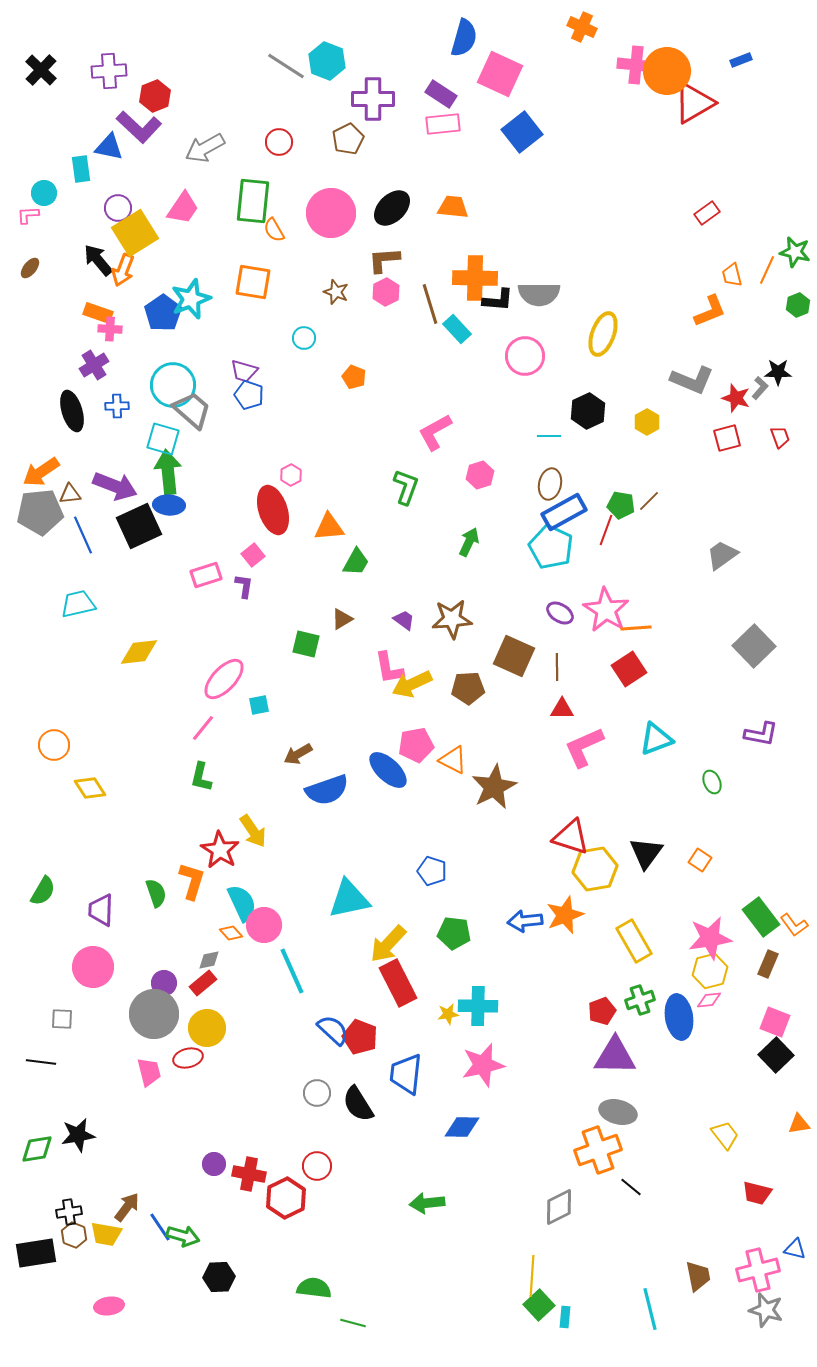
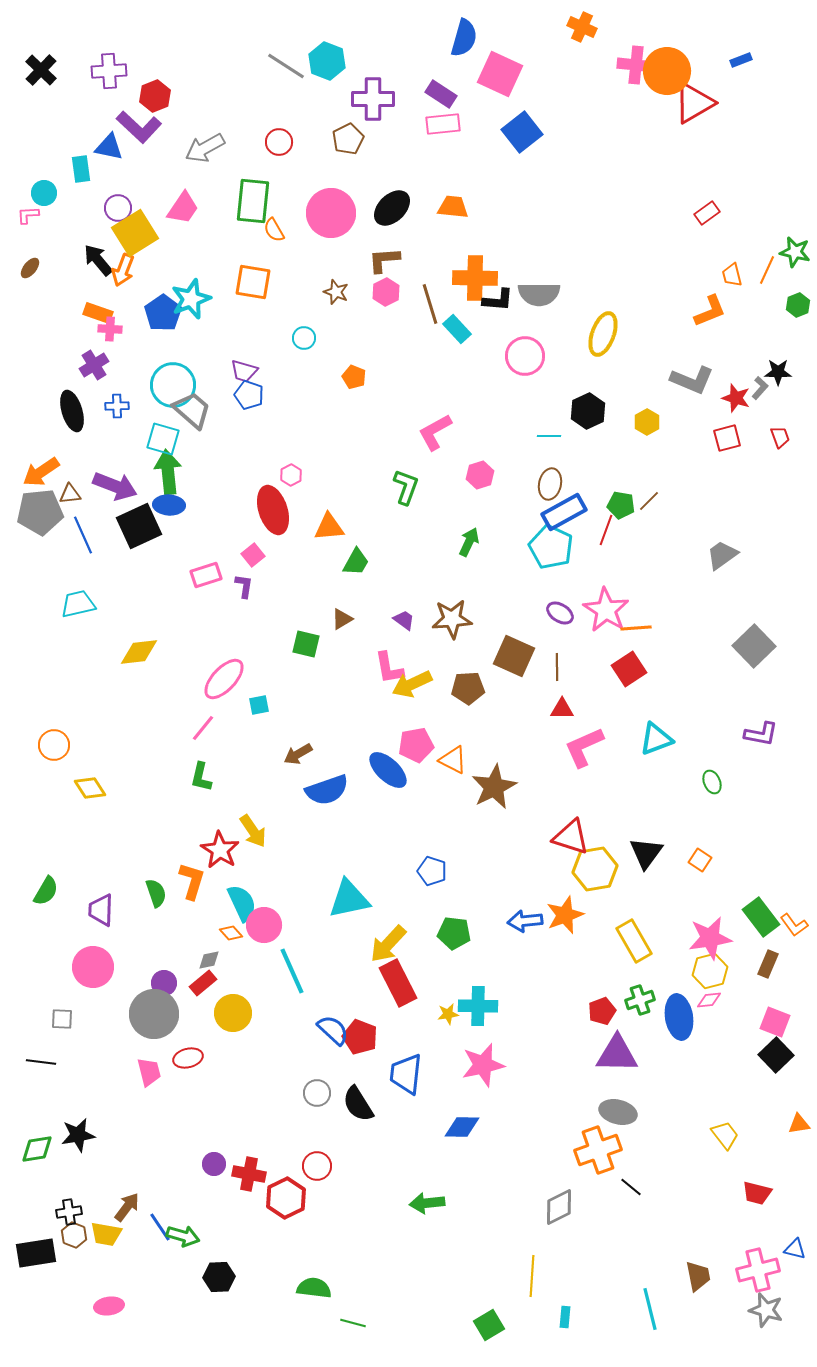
green semicircle at (43, 891): moved 3 px right
yellow circle at (207, 1028): moved 26 px right, 15 px up
purple triangle at (615, 1056): moved 2 px right, 2 px up
green square at (539, 1305): moved 50 px left, 20 px down; rotated 12 degrees clockwise
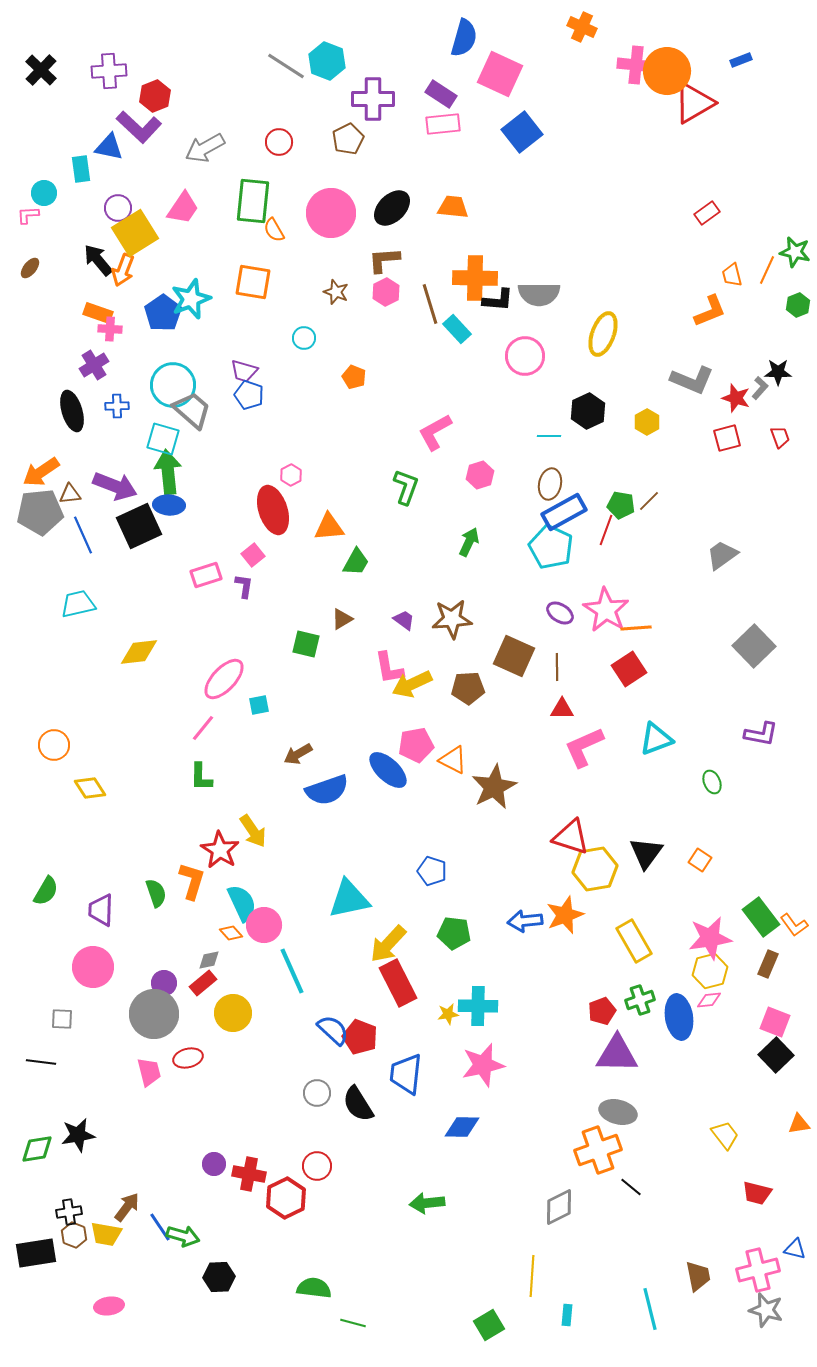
green L-shape at (201, 777): rotated 12 degrees counterclockwise
cyan rectangle at (565, 1317): moved 2 px right, 2 px up
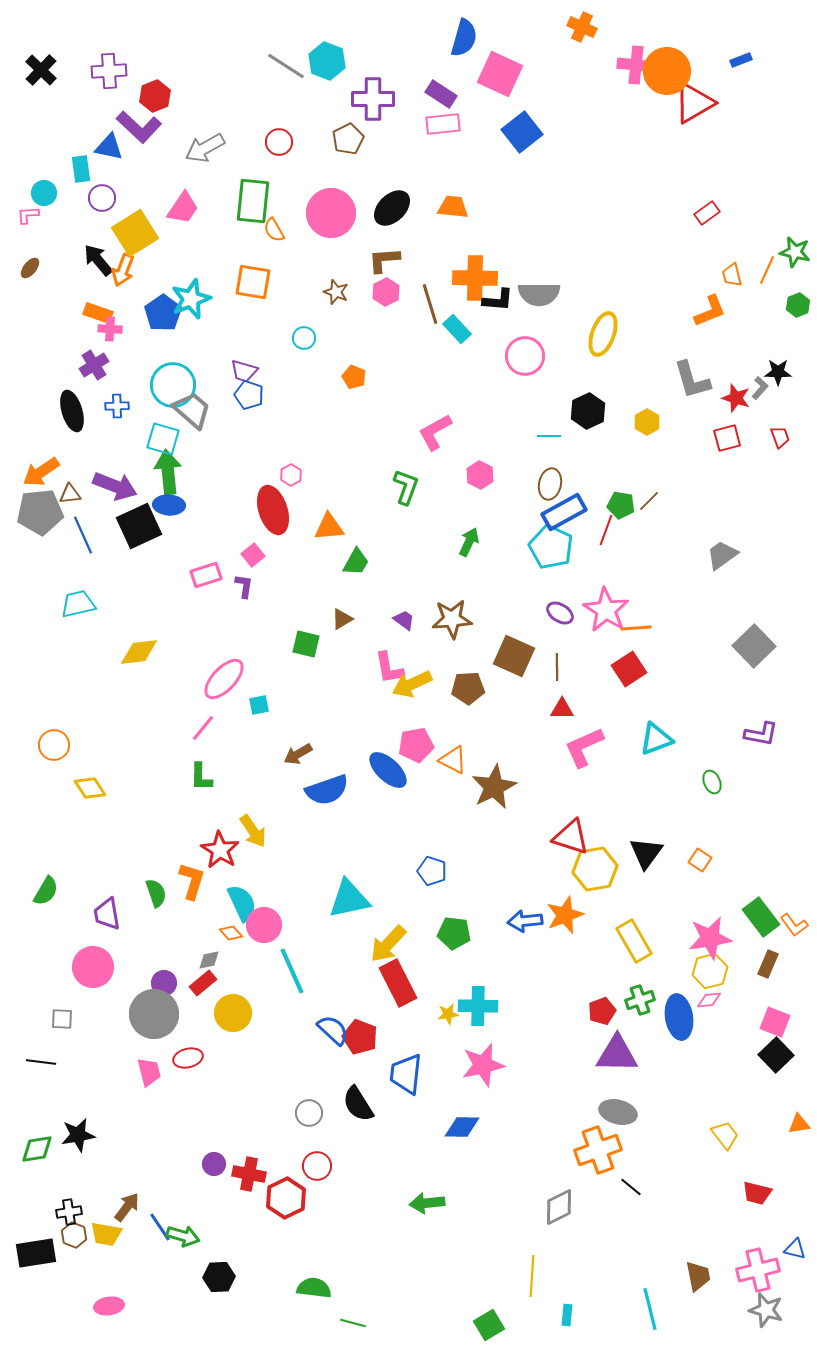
purple circle at (118, 208): moved 16 px left, 10 px up
gray L-shape at (692, 380): rotated 51 degrees clockwise
pink hexagon at (480, 475): rotated 16 degrees counterclockwise
purple trapezoid at (101, 910): moved 6 px right, 4 px down; rotated 12 degrees counterclockwise
gray circle at (317, 1093): moved 8 px left, 20 px down
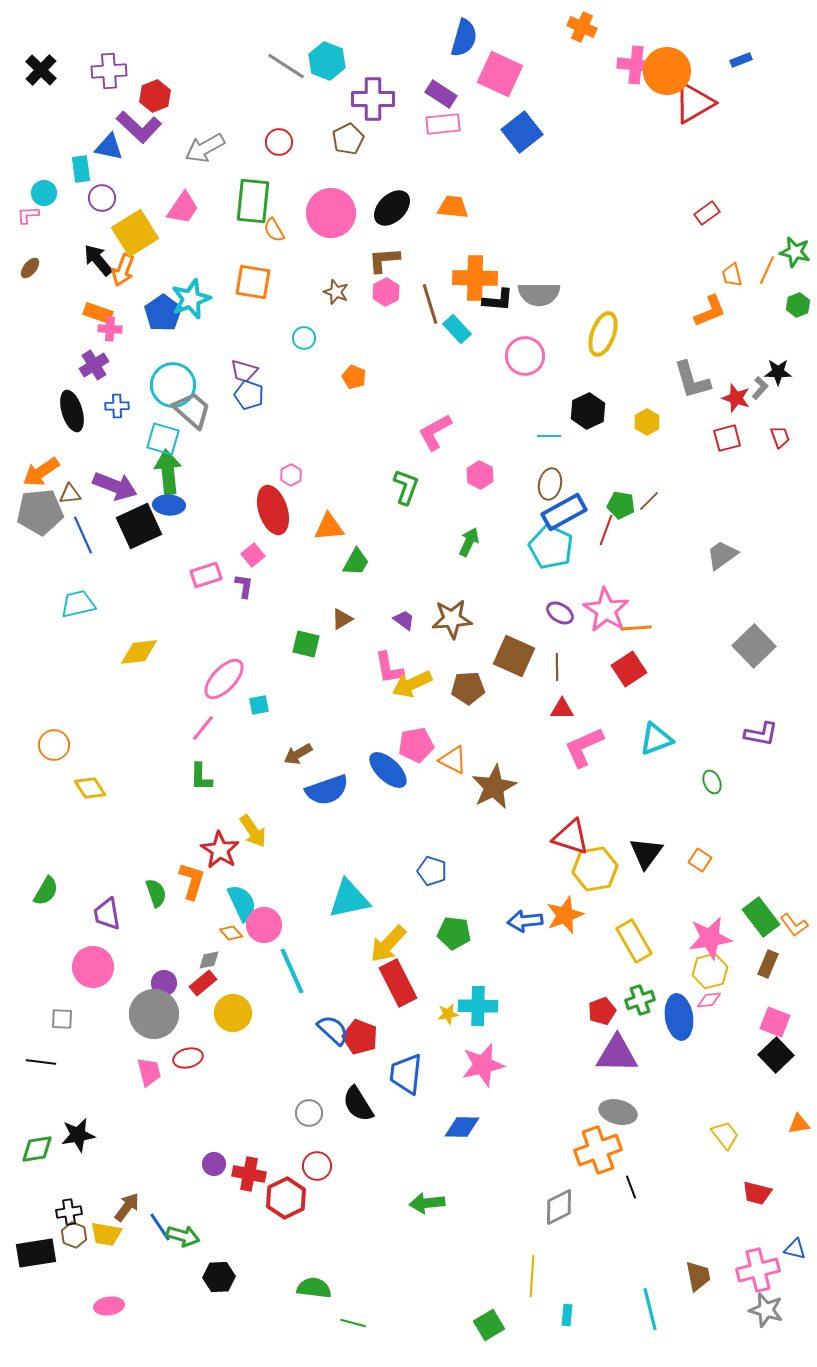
black line at (631, 1187): rotated 30 degrees clockwise
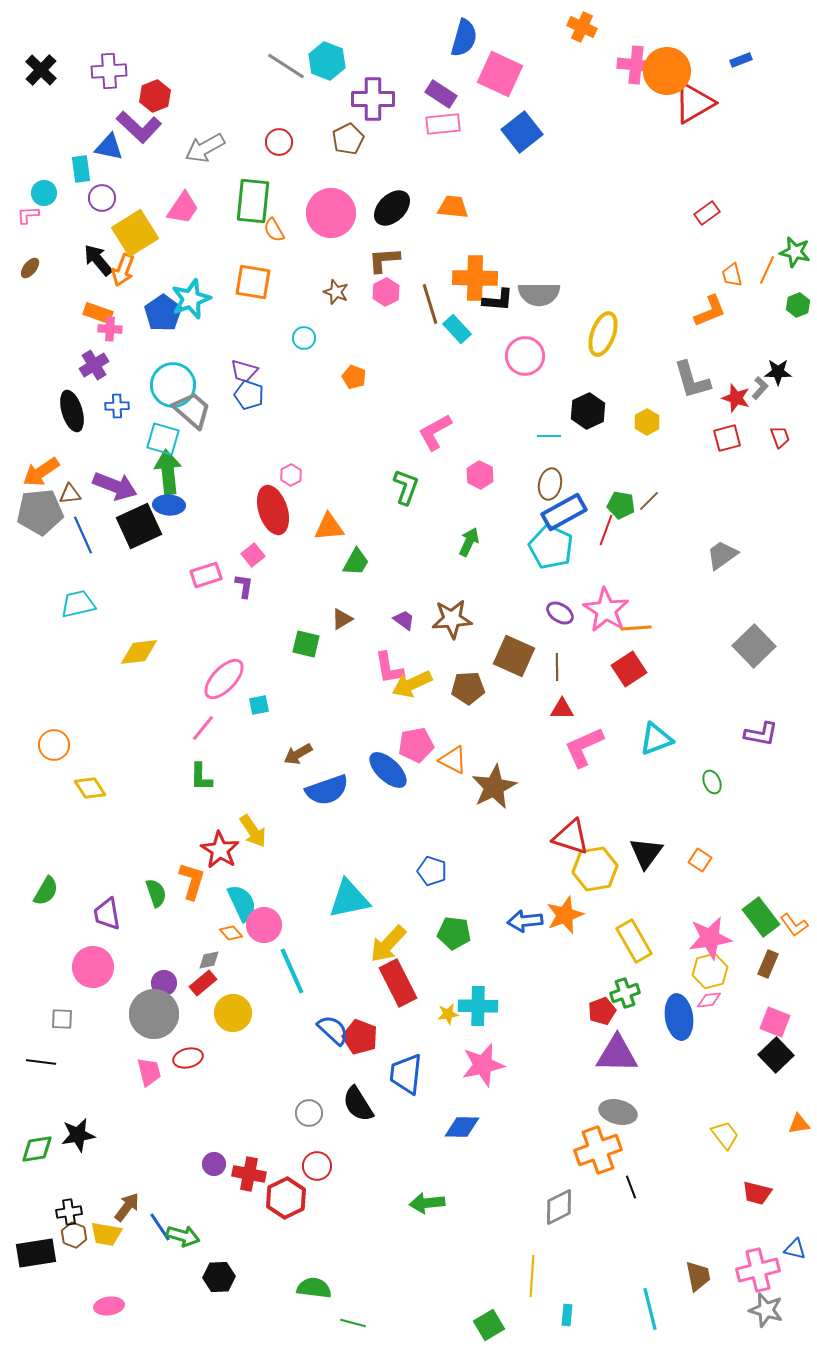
green cross at (640, 1000): moved 15 px left, 7 px up
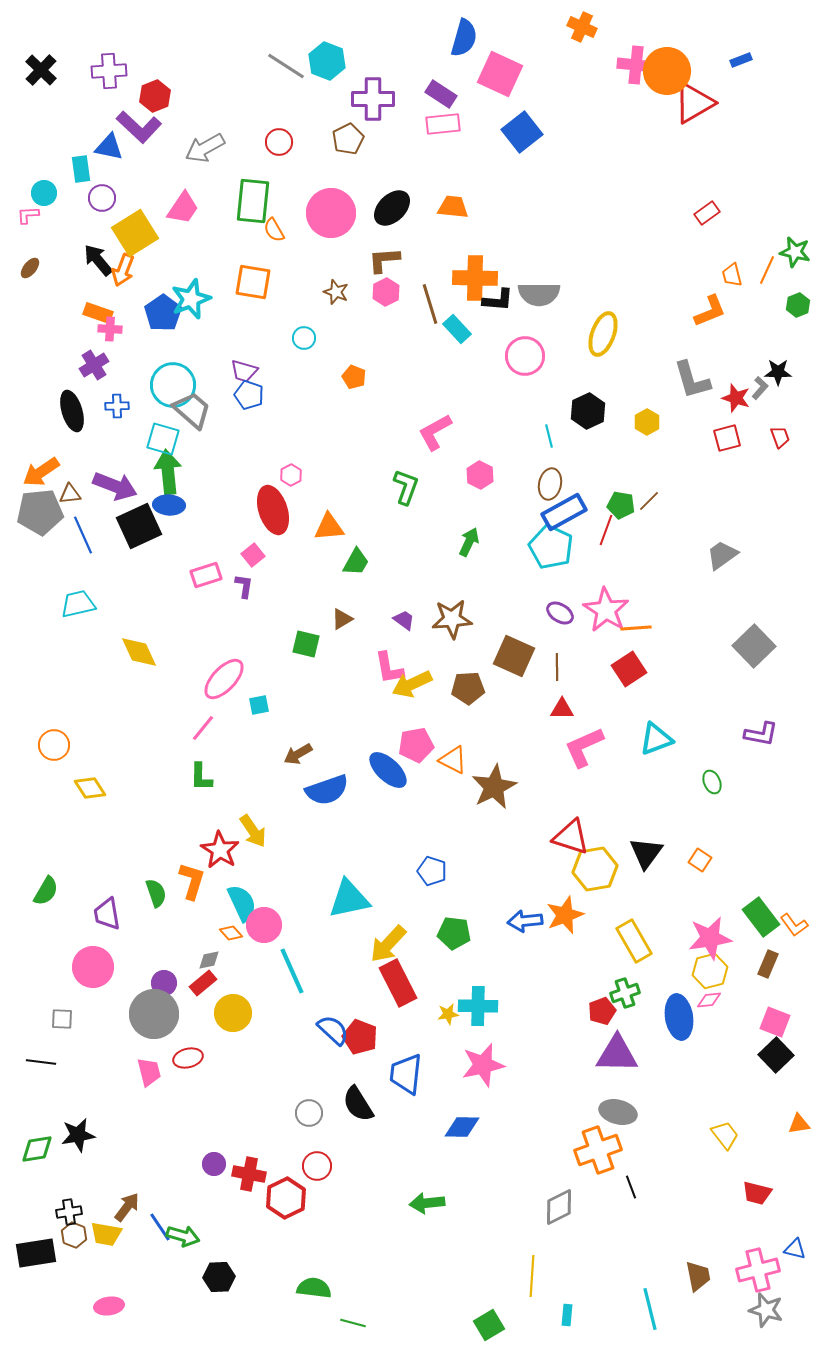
cyan line at (549, 436): rotated 75 degrees clockwise
yellow diamond at (139, 652): rotated 72 degrees clockwise
